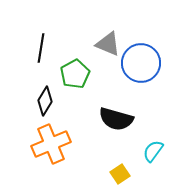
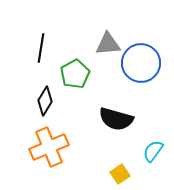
gray triangle: rotated 28 degrees counterclockwise
orange cross: moved 2 px left, 3 px down
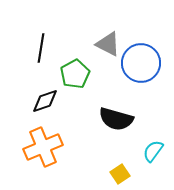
gray triangle: rotated 32 degrees clockwise
black diamond: rotated 40 degrees clockwise
orange cross: moved 6 px left
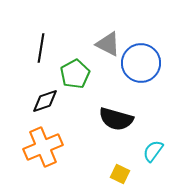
yellow square: rotated 30 degrees counterclockwise
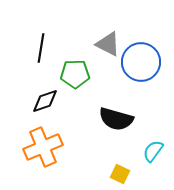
blue circle: moved 1 px up
green pentagon: rotated 28 degrees clockwise
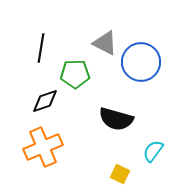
gray triangle: moved 3 px left, 1 px up
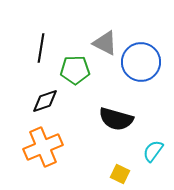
green pentagon: moved 4 px up
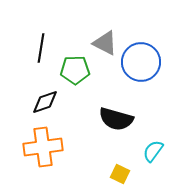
black diamond: moved 1 px down
orange cross: rotated 15 degrees clockwise
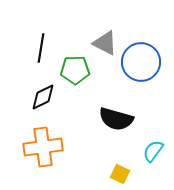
black diamond: moved 2 px left, 5 px up; rotated 8 degrees counterclockwise
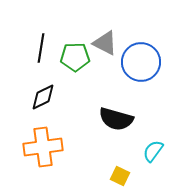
green pentagon: moved 13 px up
yellow square: moved 2 px down
